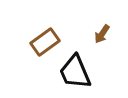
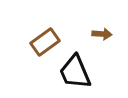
brown arrow: rotated 120 degrees counterclockwise
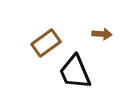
brown rectangle: moved 1 px right, 1 px down
